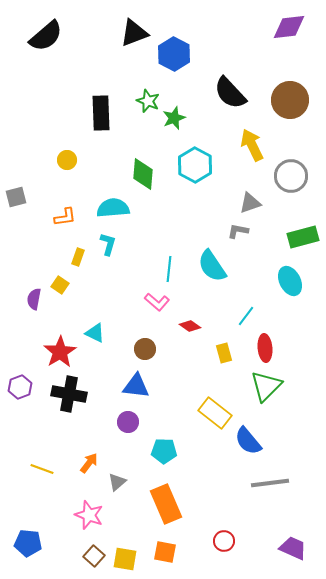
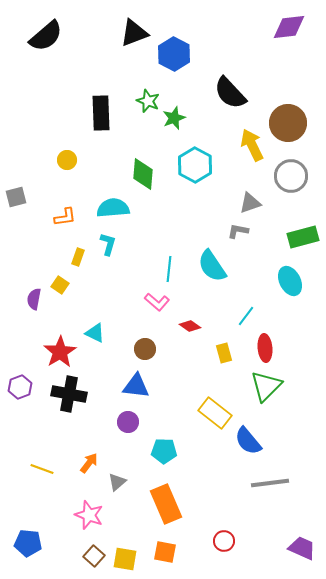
brown circle at (290, 100): moved 2 px left, 23 px down
purple trapezoid at (293, 548): moved 9 px right
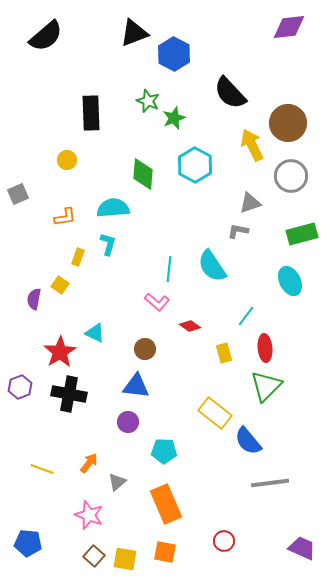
black rectangle at (101, 113): moved 10 px left
gray square at (16, 197): moved 2 px right, 3 px up; rotated 10 degrees counterclockwise
green rectangle at (303, 237): moved 1 px left, 3 px up
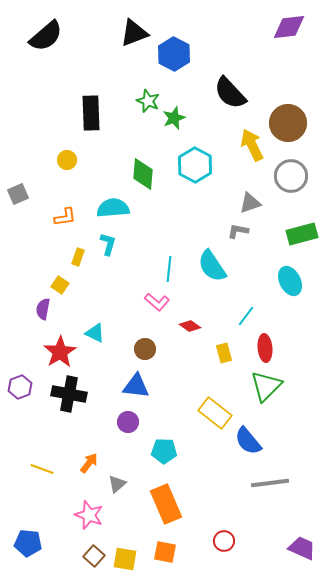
purple semicircle at (34, 299): moved 9 px right, 10 px down
gray triangle at (117, 482): moved 2 px down
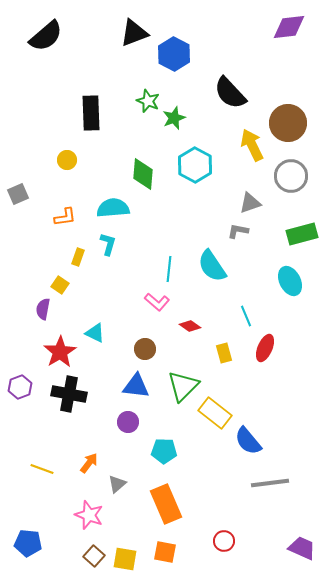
cyan line at (246, 316): rotated 60 degrees counterclockwise
red ellipse at (265, 348): rotated 28 degrees clockwise
green triangle at (266, 386): moved 83 px left
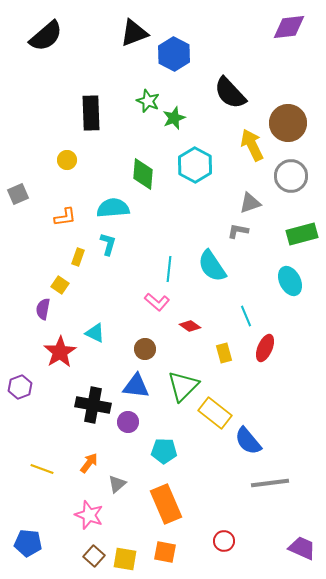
black cross at (69, 394): moved 24 px right, 11 px down
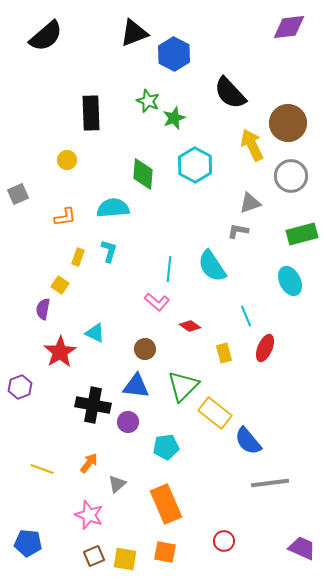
cyan L-shape at (108, 244): moved 1 px right, 7 px down
cyan pentagon at (164, 451): moved 2 px right, 4 px up; rotated 10 degrees counterclockwise
brown square at (94, 556): rotated 25 degrees clockwise
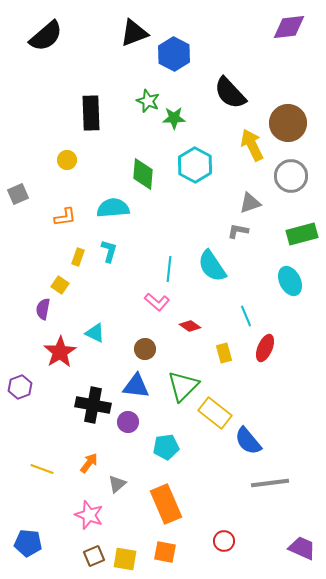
green star at (174, 118): rotated 20 degrees clockwise
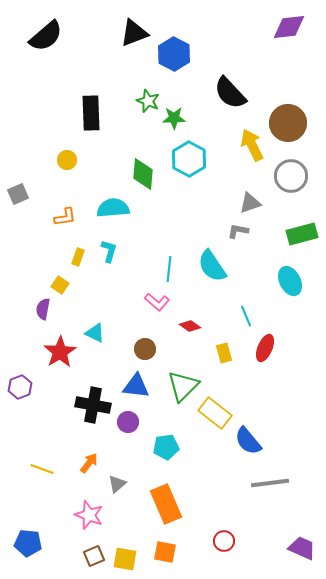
cyan hexagon at (195, 165): moved 6 px left, 6 px up
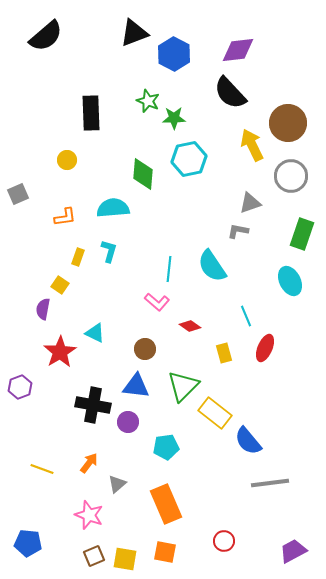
purple diamond at (289, 27): moved 51 px left, 23 px down
cyan hexagon at (189, 159): rotated 20 degrees clockwise
green rectangle at (302, 234): rotated 56 degrees counterclockwise
purple trapezoid at (302, 548): moved 9 px left, 3 px down; rotated 52 degrees counterclockwise
